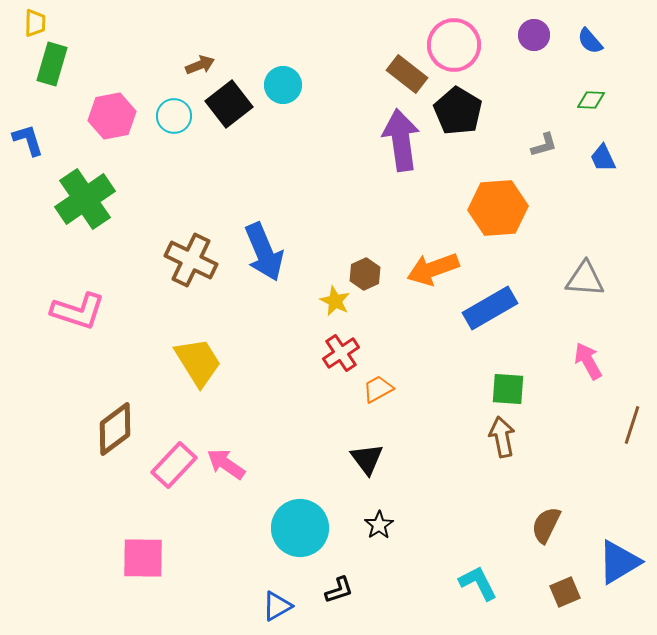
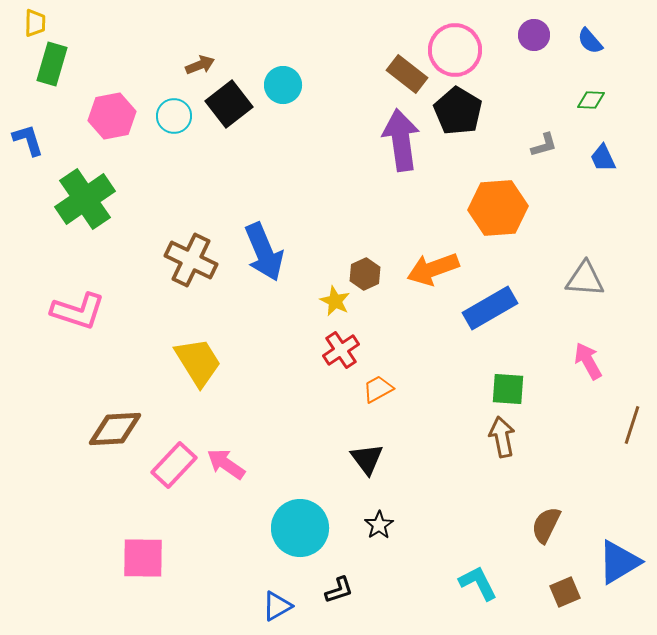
pink circle at (454, 45): moved 1 px right, 5 px down
red cross at (341, 353): moved 3 px up
brown diamond at (115, 429): rotated 34 degrees clockwise
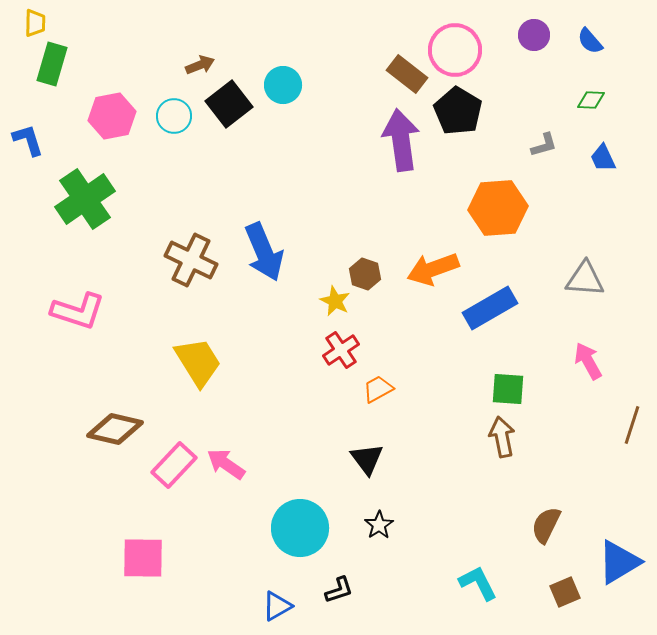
brown hexagon at (365, 274): rotated 16 degrees counterclockwise
brown diamond at (115, 429): rotated 16 degrees clockwise
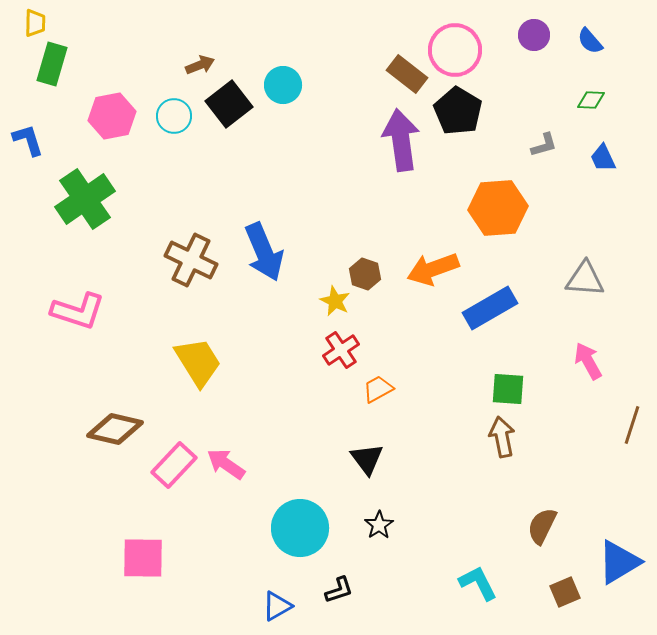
brown semicircle at (546, 525): moved 4 px left, 1 px down
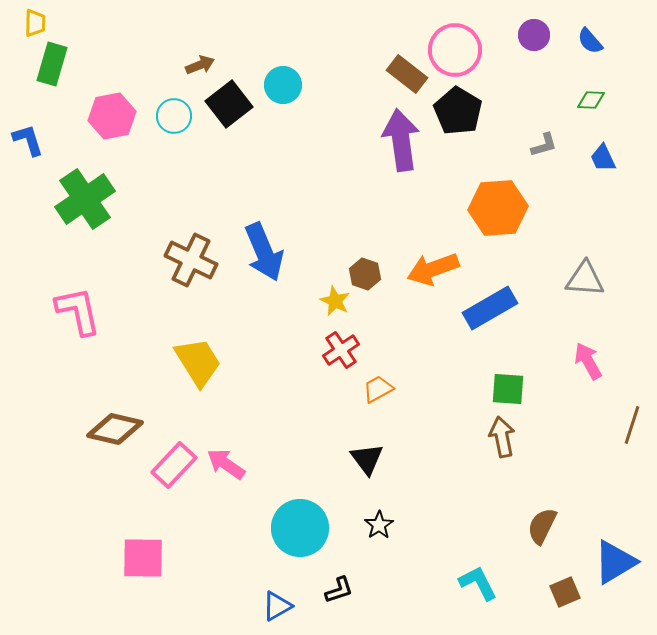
pink L-shape at (78, 311): rotated 120 degrees counterclockwise
blue triangle at (619, 562): moved 4 px left
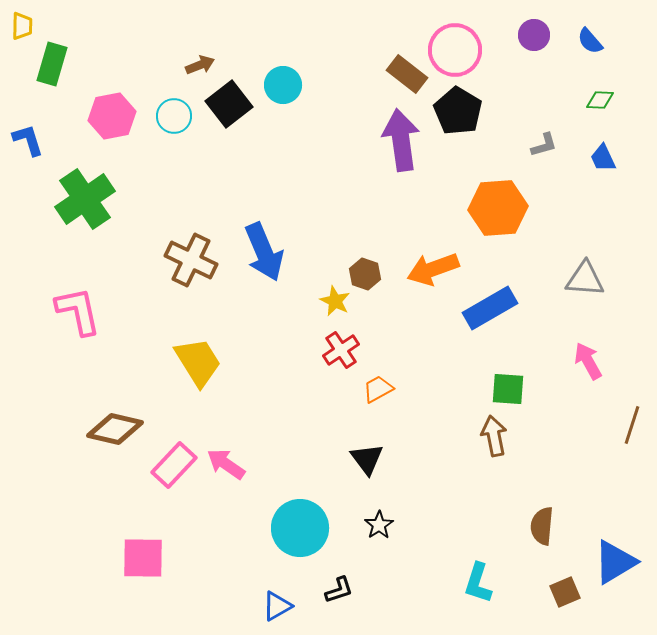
yellow trapezoid at (35, 23): moved 13 px left, 3 px down
green diamond at (591, 100): moved 9 px right
brown arrow at (502, 437): moved 8 px left, 1 px up
brown semicircle at (542, 526): rotated 21 degrees counterclockwise
cyan L-shape at (478, 583): rotated 135 degrees counterclockwise
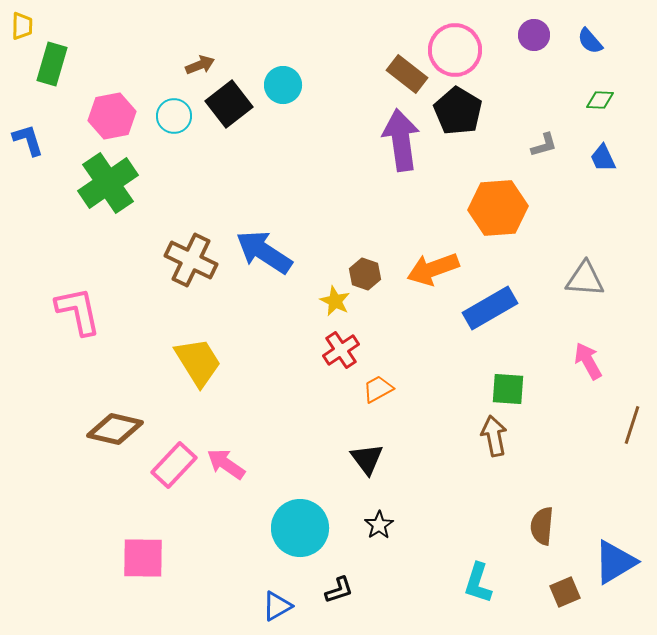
green cross at (85, 199): moved 23 px right, 16 px up
blue arrow at (264, 252): rotated 146 degrees clockwise
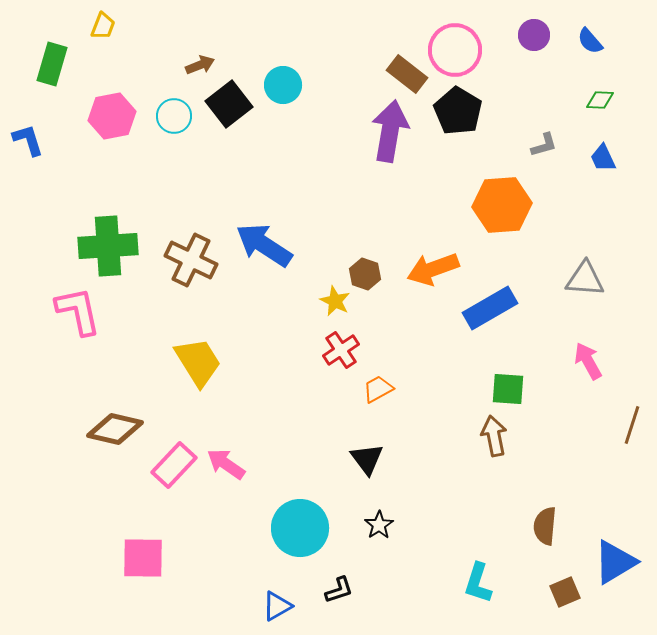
yellow trapezoid at (22, 26): moved 81 px right; rotated 20 degrees clockwise
purple arrow at (401, 140): moved 11 px left, 9 px up; rotated 18 degrees clockwise
green cross at (108, 183): moved 63 px down; rotated 30 degrees clockwise
orange hexagon at (498, 208): moved 4 px right, 3 px up
blue arrow at (264, 252): moved 7 px up
brown semicircle at (542, 526): moved 3 px right
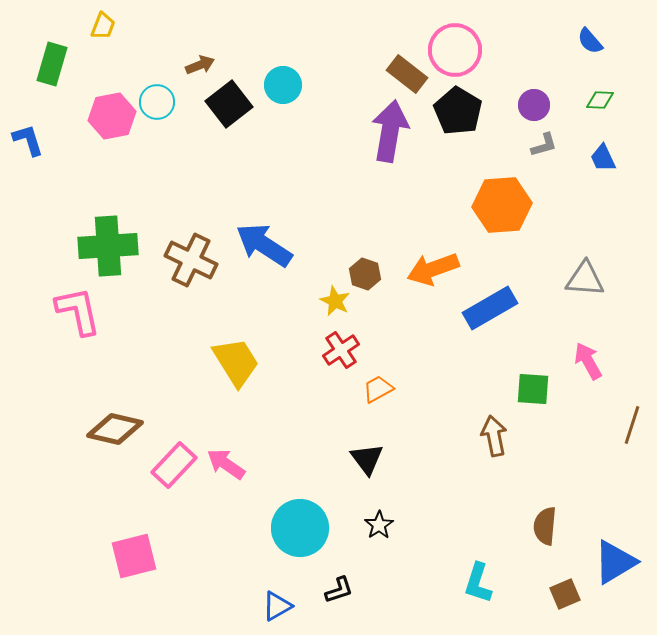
purple circle at (534, 35): moved 70 px down
cyan circle at (174, 116): moved 17 px left, 14 px up
yellow trapezoid at (198, 362): moved 38 px right
green square at (508, 389): moved 25 px right
pink square at (143, 558): moved 9 px left, 2 px up; rotated 15 degrees counterclockwise
brown square at (565, 592): moved 2 px down
